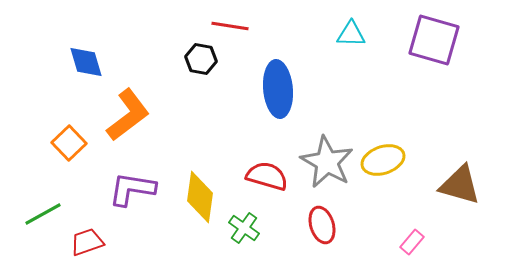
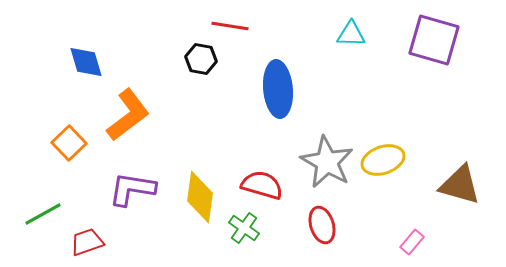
red semicircle: moved 5 px left, 9 px down
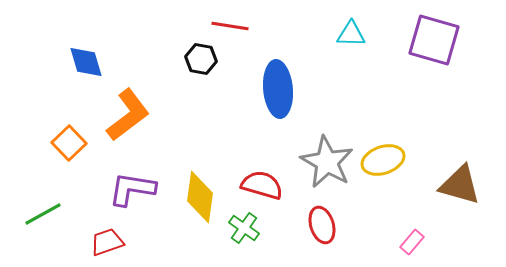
red trapezoid: moved 20 px right
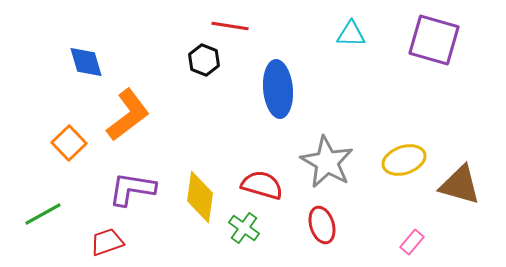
black hexagon: moved 3 px right, 1 px down; rotated 12 degrees clockwise
yellow ellipse: moved 21 px right
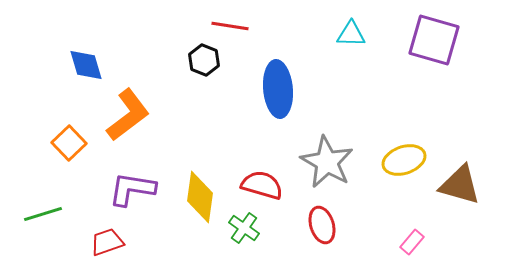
blue diamond: moved 3 px down
green line: rotated 12 degrees clockwise
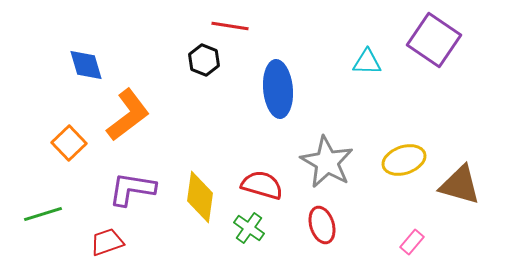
cyan triangle: moved 16 px right, 28 px down
purple square: rotated 18 degrees clockwise
green cross: moved 5 px right
